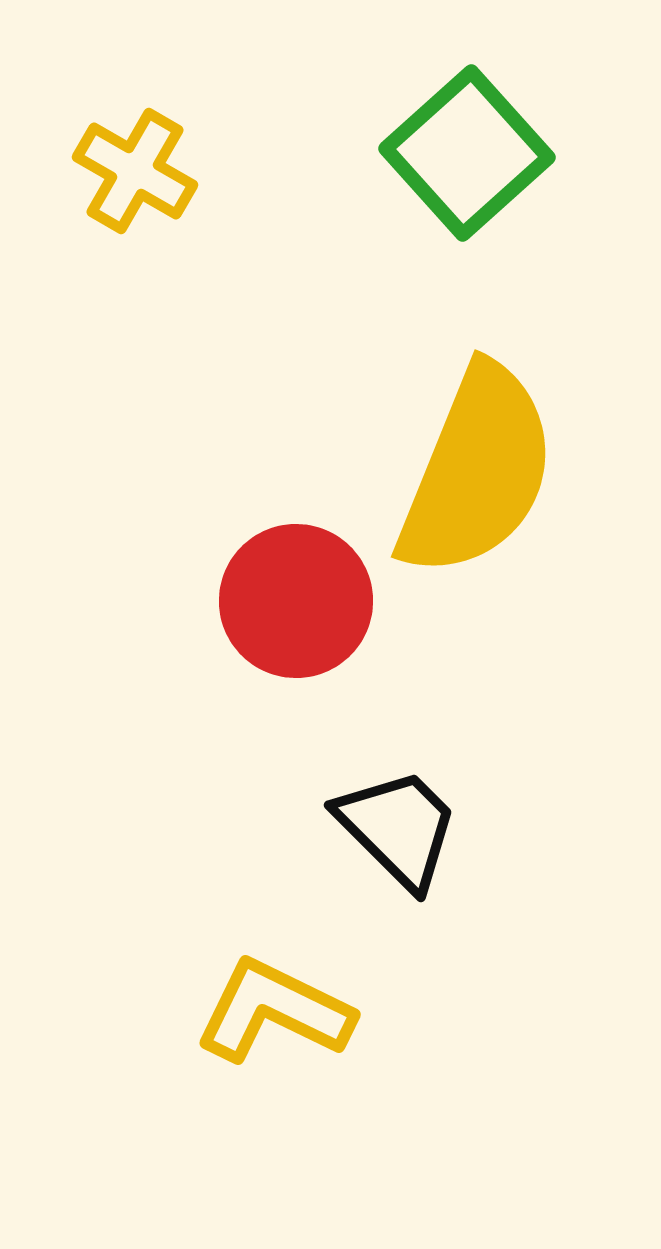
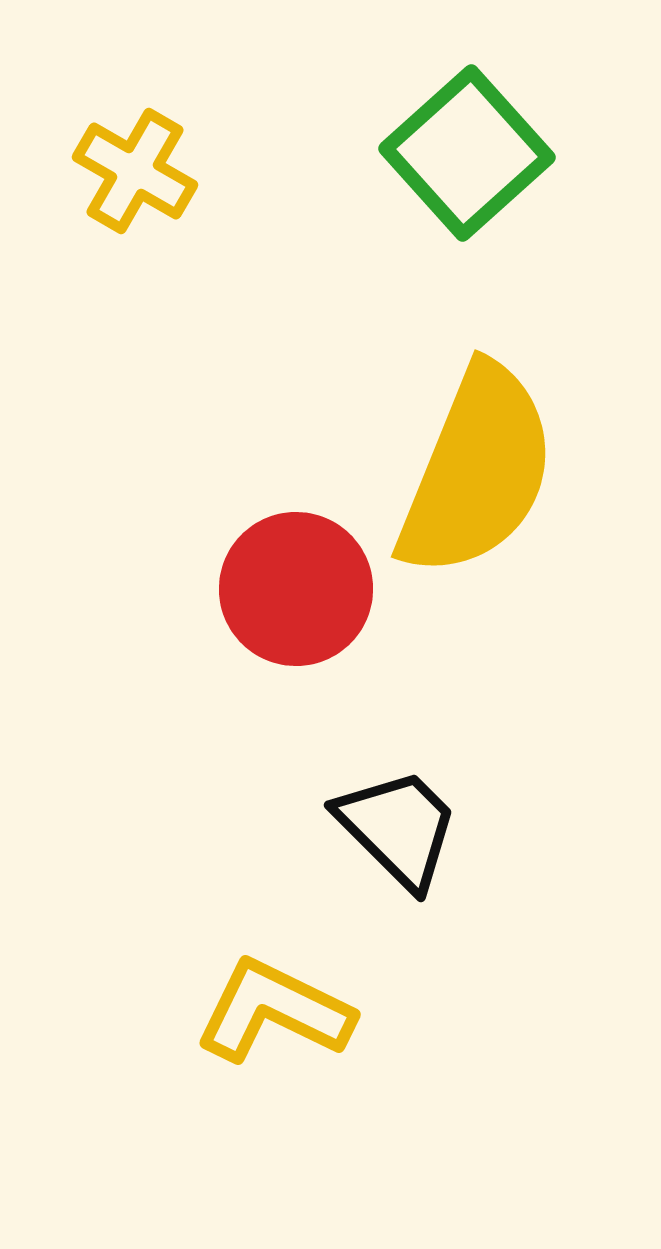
red circle: moved 12 px up
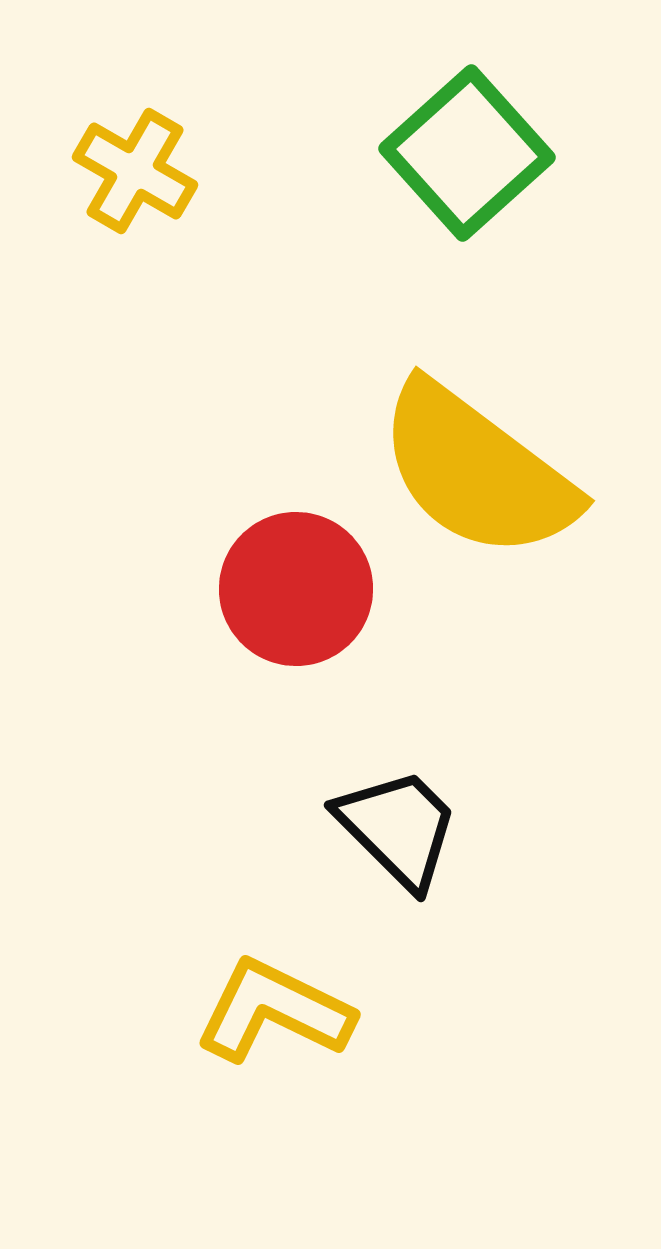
yellow semicircle: rotated 105 degrees clockwise
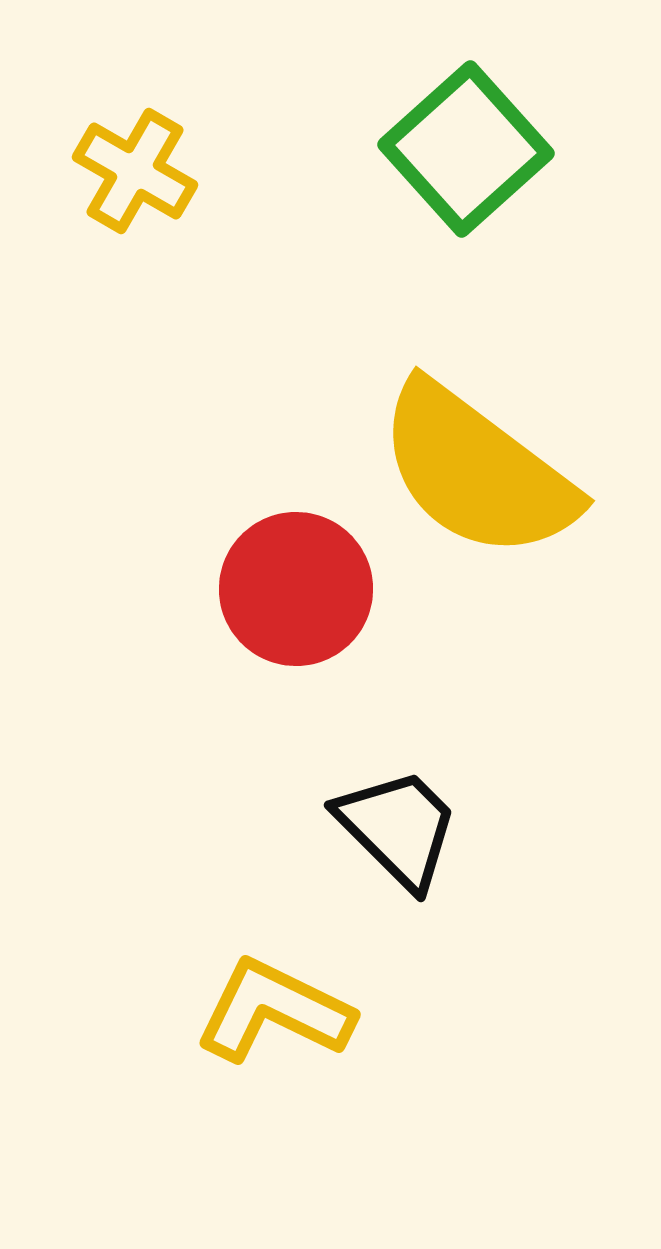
green square: moved 1 px left, 4 px up
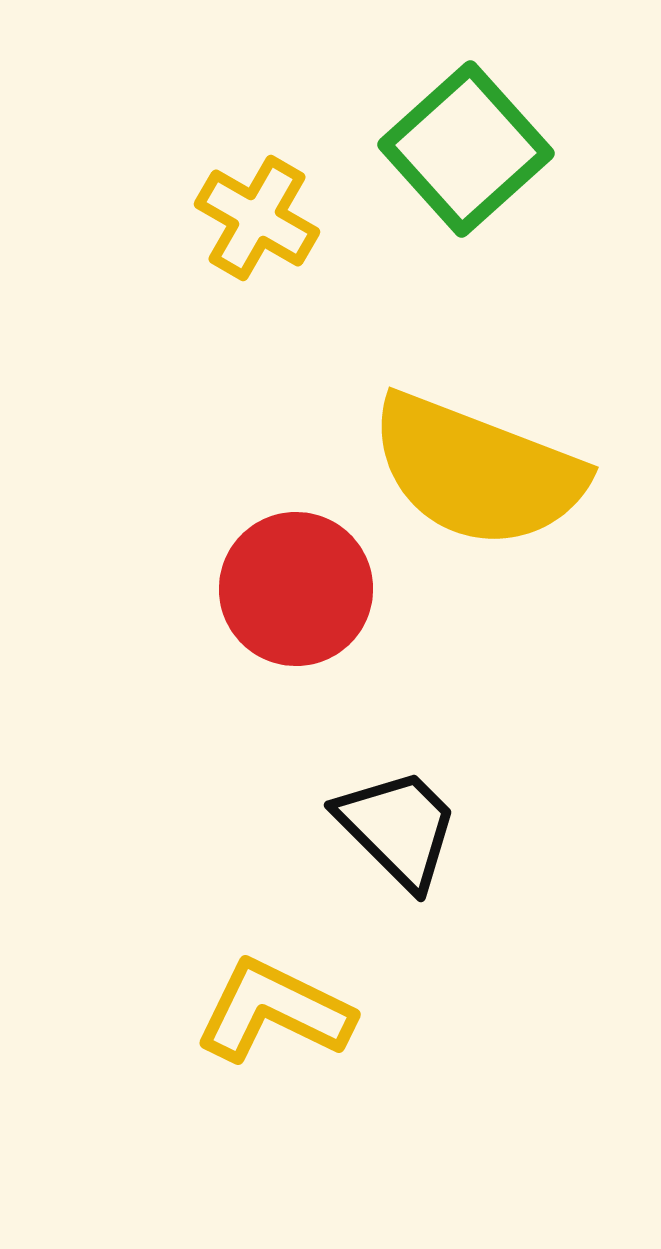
yellow cross: moved 122 px right, 47 px down
yellow semicircle: rotated 16 degrees counterclockwise
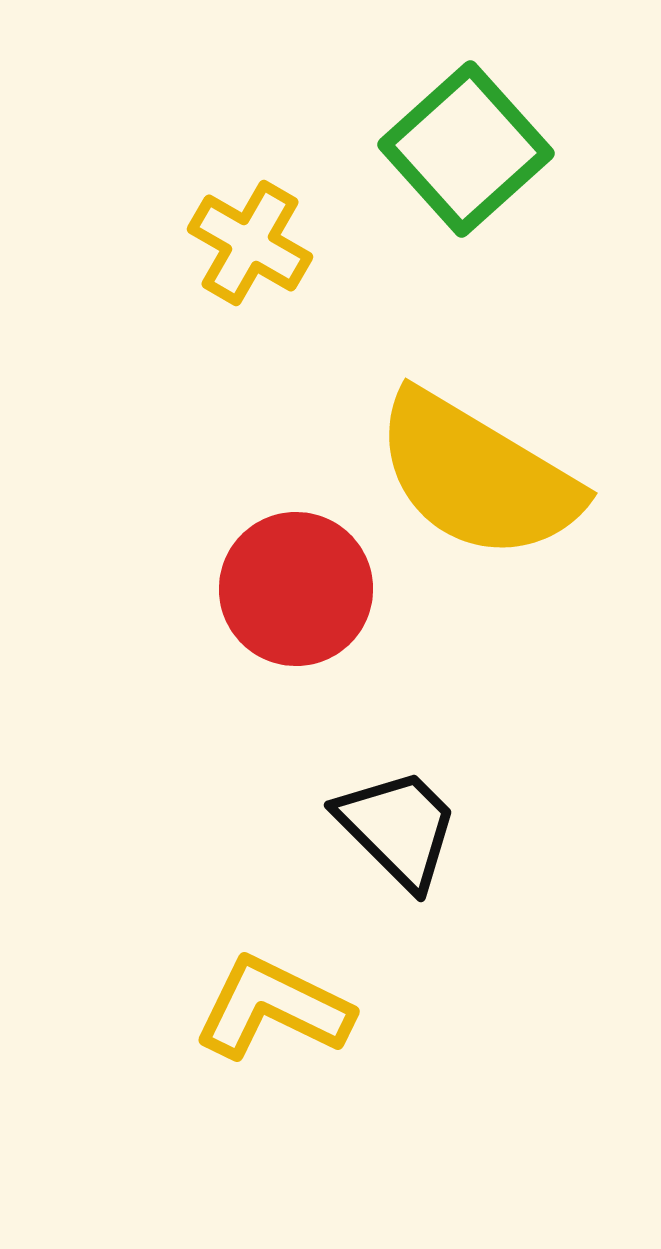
yellow cross: moved 7 px left, 25 px down
yellow semicircle: moved 5 px down; rotated 10 degrees clockwise
yellow L-shape: moved 1 px left, 3 px up
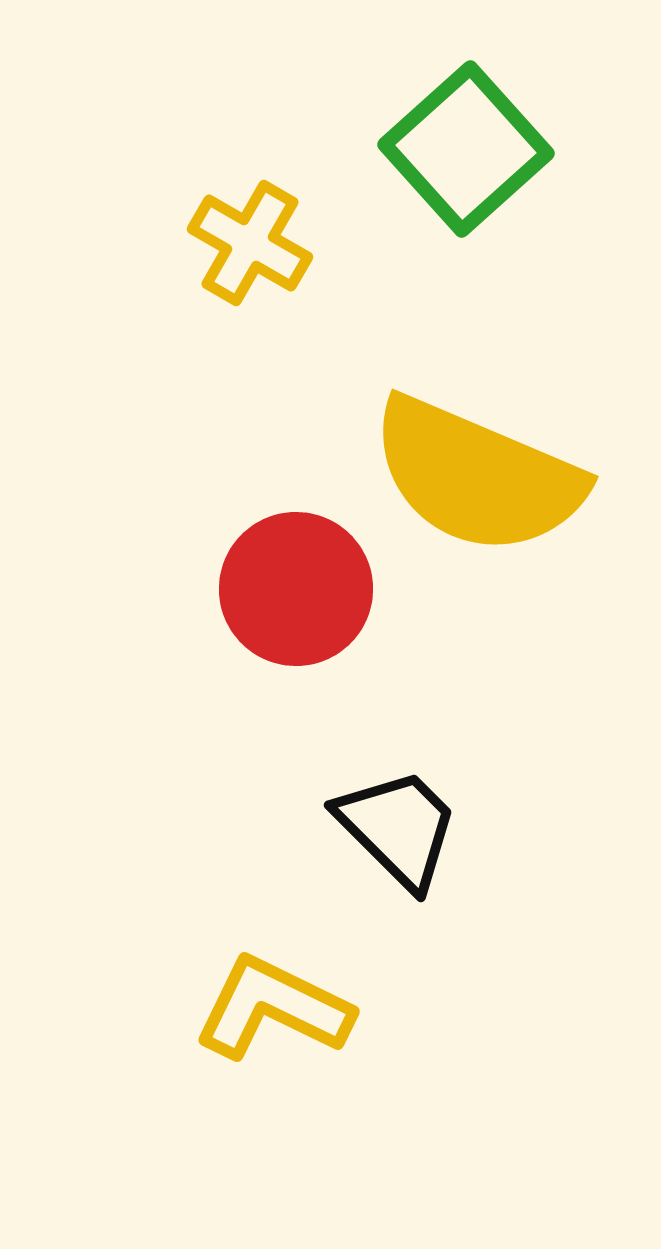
yellow semicircle: rotated 8 degrees counterclockwise
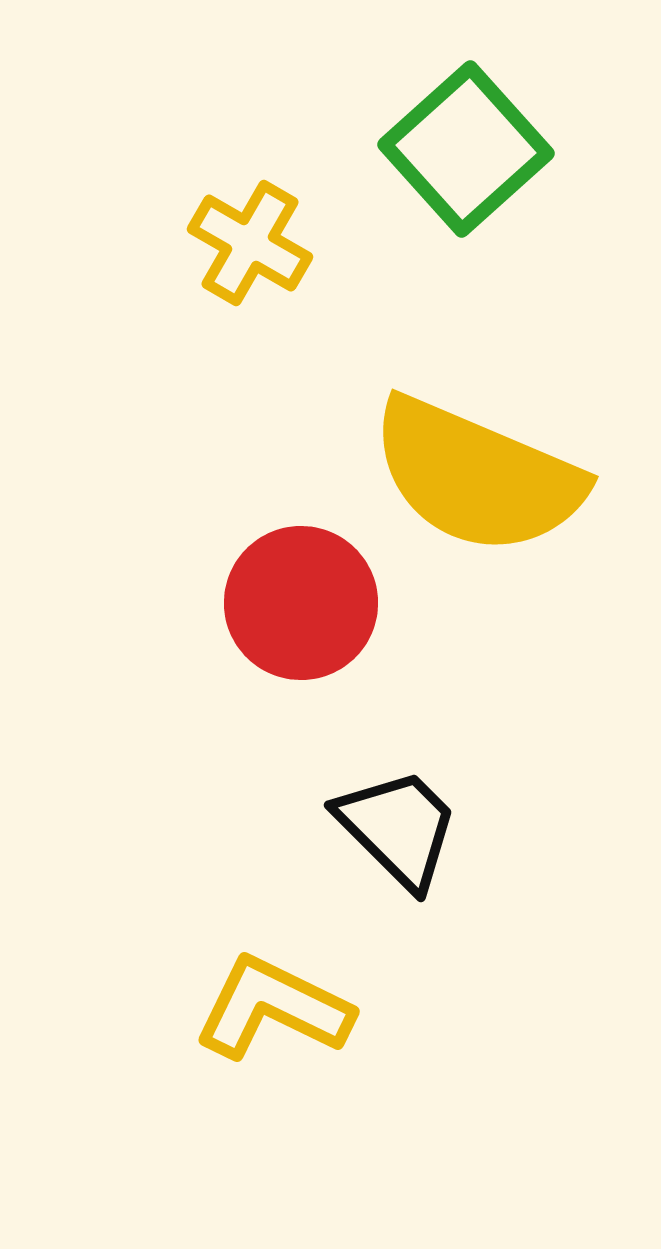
red circle: moved 5 px right, 14 px down
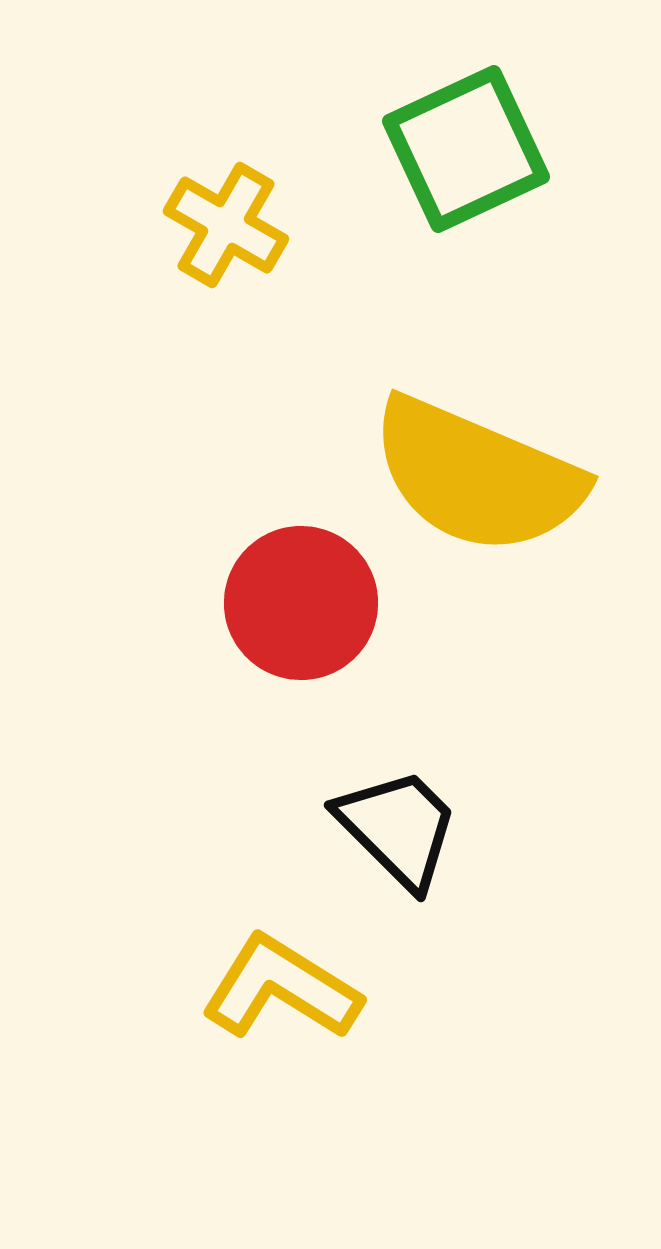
green square: rotated 17 degrees clockwise
yellow cross: moved 24 px left, 18 px up
yellow L-shape: moved 8 px right, 20 px up; rotated 6 degrees clockwise
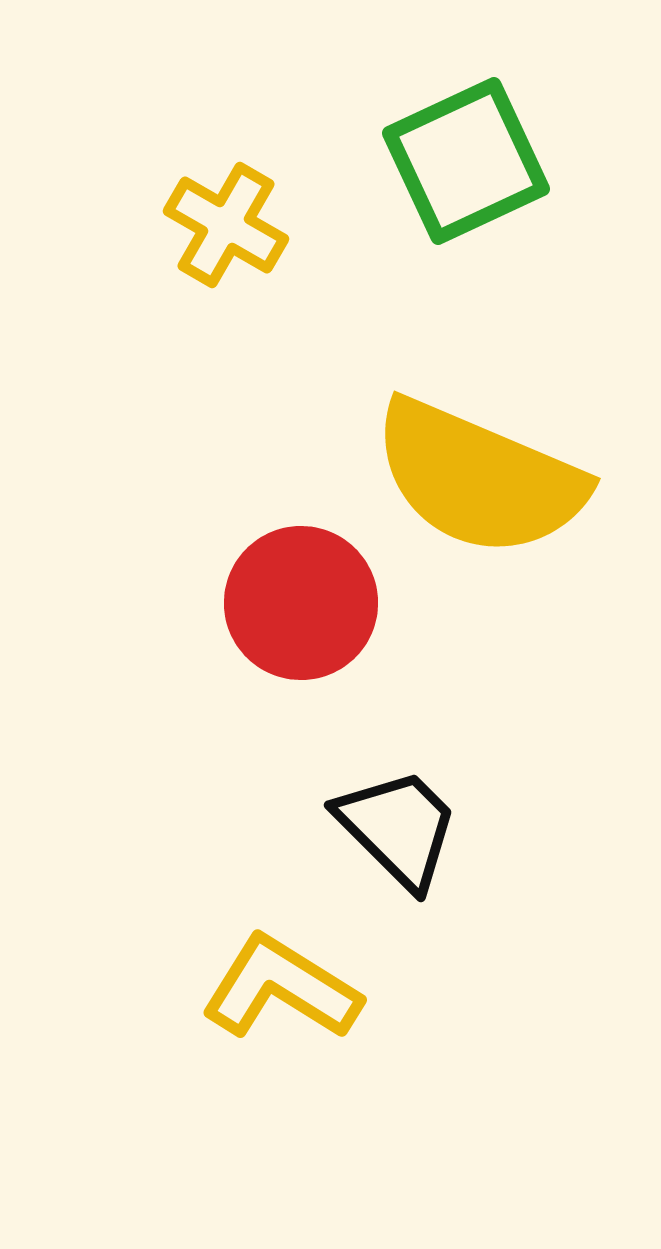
green square: moved 12 px down
yellow semicircle: moved 2 px right, 2 px down
